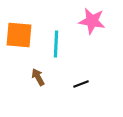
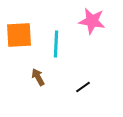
orange square: rotated 8 degrees counterclockwise
black line: moved 2 px right, 3 px down; rotated 14 degrees counterclockwise
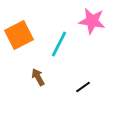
orange square: rotated 24 degrees counterclockwise
cyan line: moved 3 px right; rotated 24 degrees clockwise
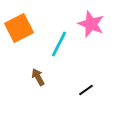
pink star: moved 1 px left, 3 px down; rotated 12 degrees clockwise
orange square: moved 7 px up
black line: moved 3 px right, 3 px down
